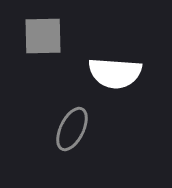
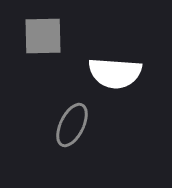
gray ellipse: moved 4 px up
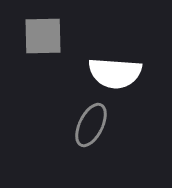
gray ellipse: moved 19 px right
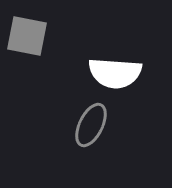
gray square: moved 16 px left; rotated 12 degrees clockwise
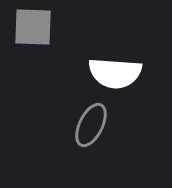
gray square: moved 6 px right, 9 px up; rotated 9 degrees counterclockwise
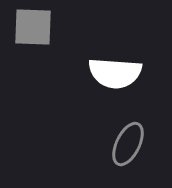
gray ellipse: moved 37 px right, 19 px down
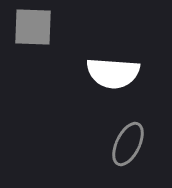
white semicircle: moved 2 px left
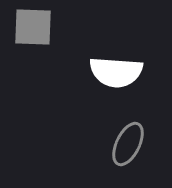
white semicircle: moved 3 px right, 1 px up
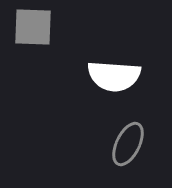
white semicircle: moved 2 px left, 4 px down
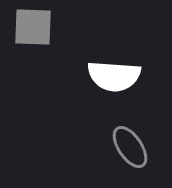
gray ellipse: moved 2 px right, 3 px down; rotated 60 degrees counterclockwise
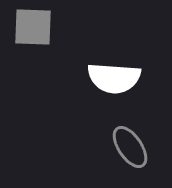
white semicircle: moved 2 px down
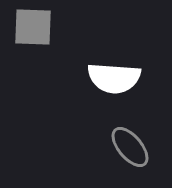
gray ellipse: rotated 6 degrees counterclockwise
